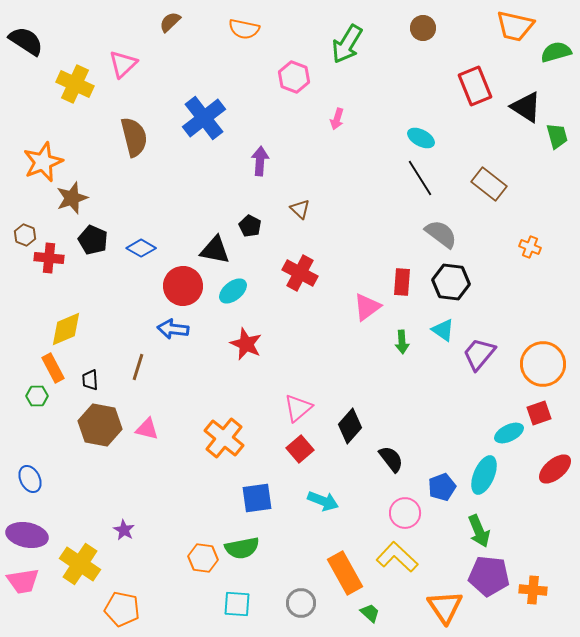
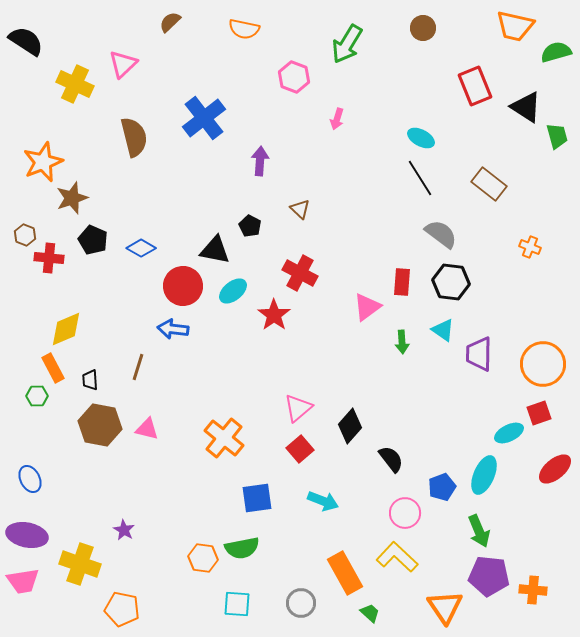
red star at (246, 344): moved 28 px right, 29 px up; rotated 12 degrees clockwise
purple trapezoid at (479, 354): rotated 39 degrees counterclockwise
yellow cross at (80, 564): rotated 15 degrees counterclockwise
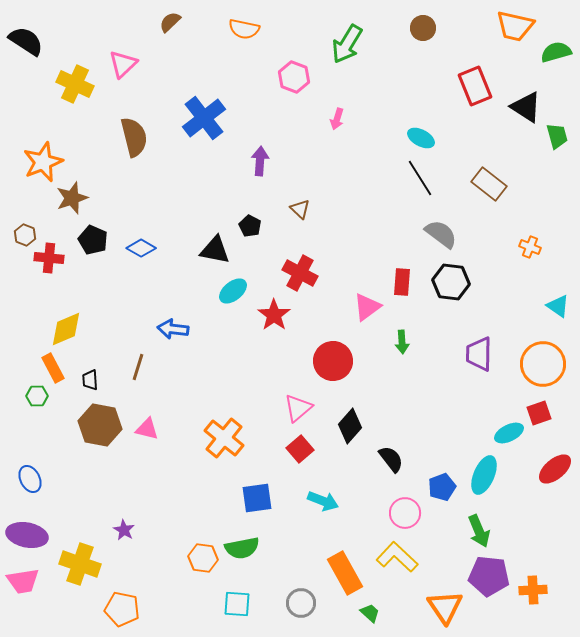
red circle at (183, 286): moved 150 px right, 75 px down
cyan triangle at (443, 330): moved 115 px right, 24 px up
orange cross at (533, 590): rotated 8 degrees counterclockwise
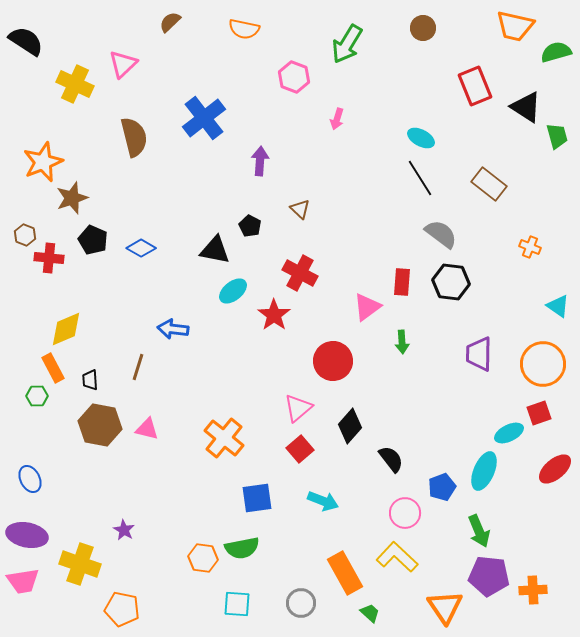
cyan ellipse at (484, 475): moved 4 px up
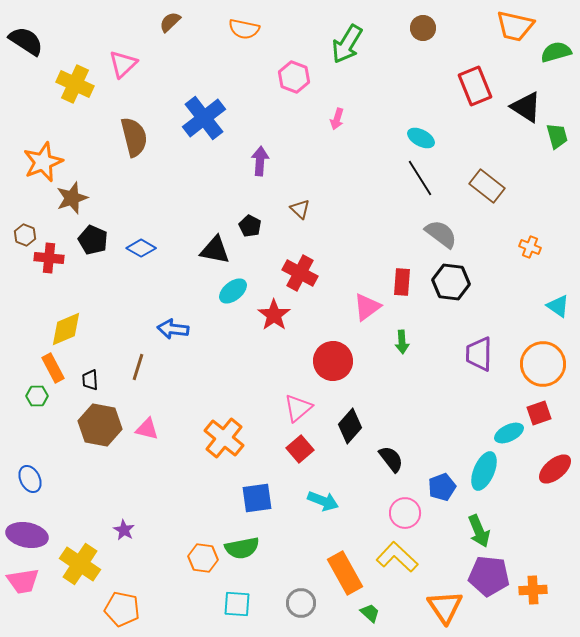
brown rectangle at (489, 184): moved 2 px left, 2 px down
yellow cross at (80, 564): rotated 15 degrees clockwise
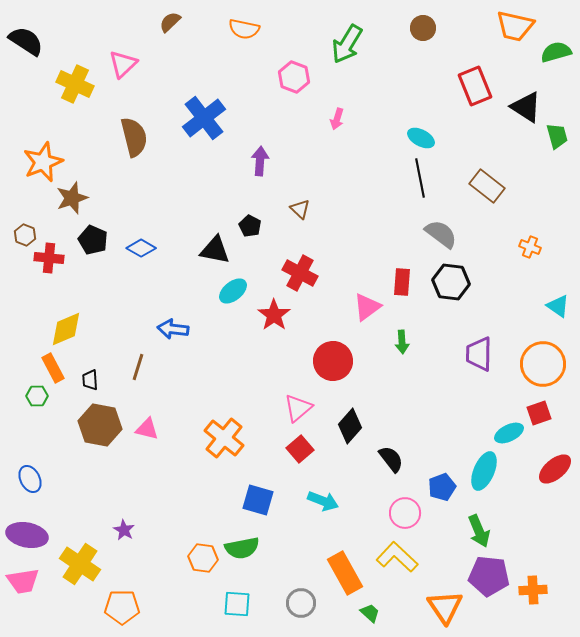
black line at (420, 178): rotated 21 degrees clockwise
blue square at (257, 498): moved 1 px right, 2 px down; rotated 24 degrees clockwise
orange pentagon at (122, 609): moved 2 px up; rotated 12 degrees counterclockwise
